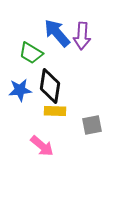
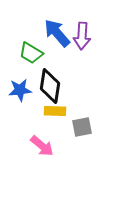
gray square: moved 10 px left, 2 px down
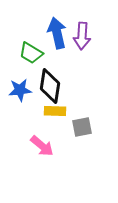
blue arrow: rotated 28 degrees clockwise
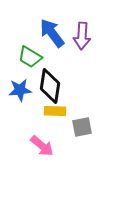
blue arrow: moved 5 px left; rotated 24 degrees counterclockwise
green trapezoid: moved 1 px left, 4 px down
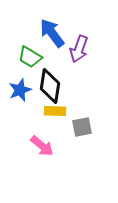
purple arrow: moved 3 px left, 13 px down; rotated 16 degrees clockwise
blue star: rotated 15 degrees counterclockwise
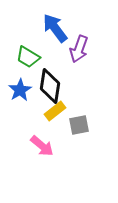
blue arrow: moved 3 px right, 5 px up
green trapezoid: moved 2 px left
blue star: rotated 10 degrees counterclockwise
yellow rectangle: rotated 40 degrees counterclockwise
gray square: moved 3 px left, 2 px up
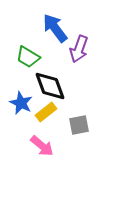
black diamond: rotated 28 degrees counterclockwise
blue star: moved 1 px right, 13 px down; rotated 15 degrees counterclockwise
yellow rectangle: moved 9 px left, 1 px down
